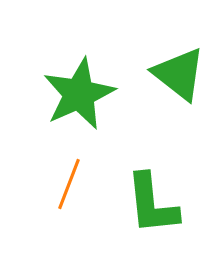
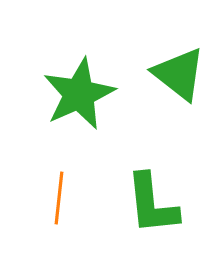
orange line: moved 10 px left, 14 px down; rotated 15 degrees counterclockwise
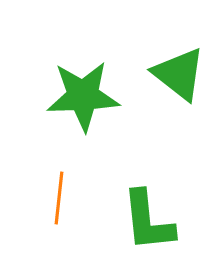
green star: moved 4 px right, 2 px down; rotated 22 degrees clockwise
green L-shape: moved 4 px left, 17 px down
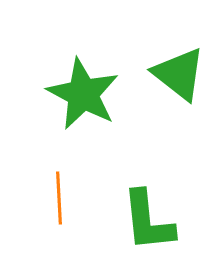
green star: moved 2 px up; rotated 30 degrees clockwise
orange line: rotated 9 degrees counterclockwise
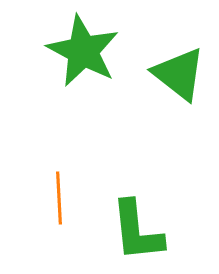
green star: moved 43 px up
green L-shape: moved 11 px left, 10 px down
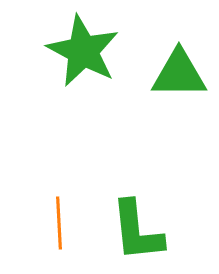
green triangle: rotated 38 degrees counterclockwise
orange line: moved 25 px down
